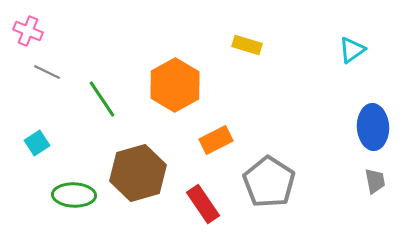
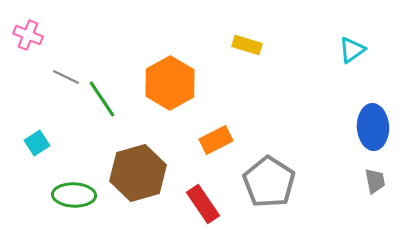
pink cross: moved 4 px down
gray line: moved 19 px right, 5 px down
orange hexagon: moved 5 px left, 2 px up
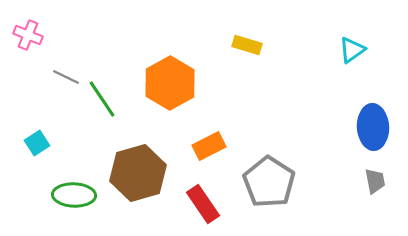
orange rectangle: moved 7 px left, 6 px down
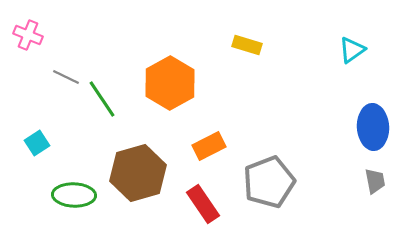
gray pentagon: rotated 18 degrees clockwise
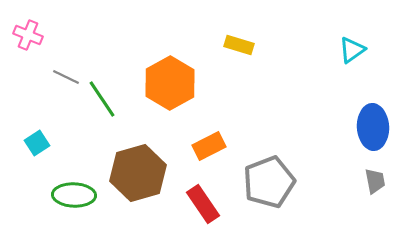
yellow rectangle: moved 8 px left
